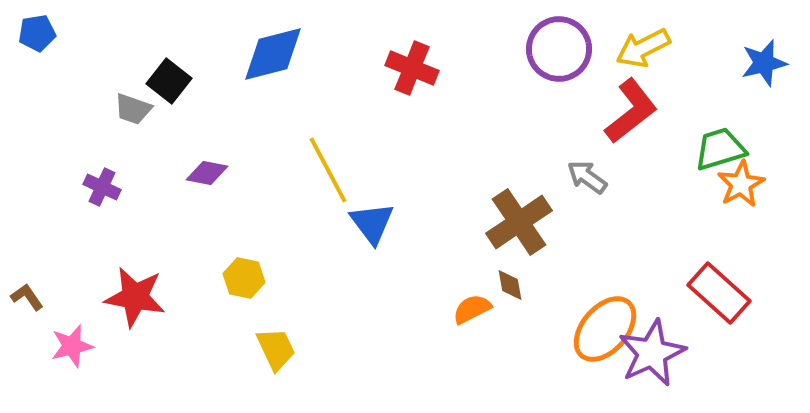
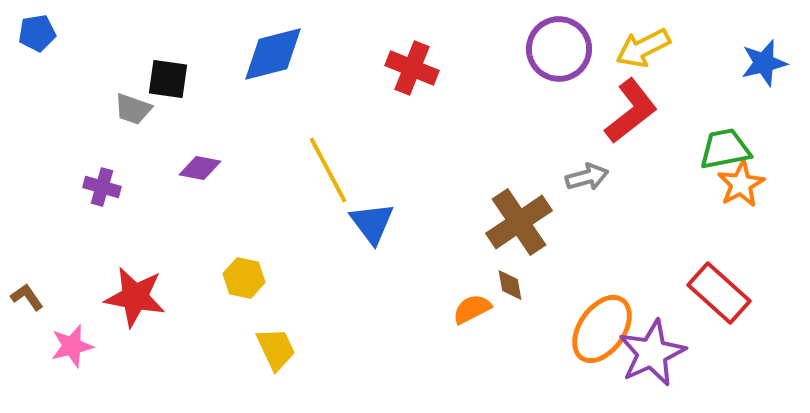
black square: moved 1 px left, 2 px up; rotated 30 degrees counterclockwise
green trapezoid: moved 5 px right; rotated 6 degrees clockwise
purple diamond: moved 7 px left, 5 px up
gray arrow: rotated 129 degrees clockwise
purple cross: rotated 9 degrees counterclockwise
orange ellipse: moved 3 px left; rotated 6 degrees counterclockwise
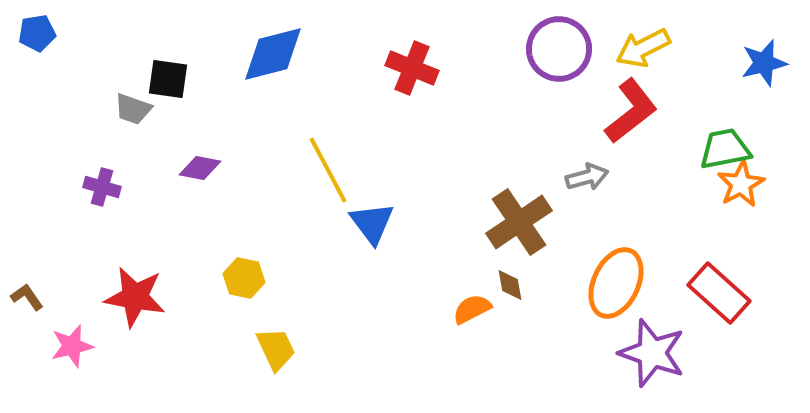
orange ellipse: moved 14 px right, 46 px up; rotated 10 degrees counterclockwise
purple star: rotated 28 degrees counterclockwise
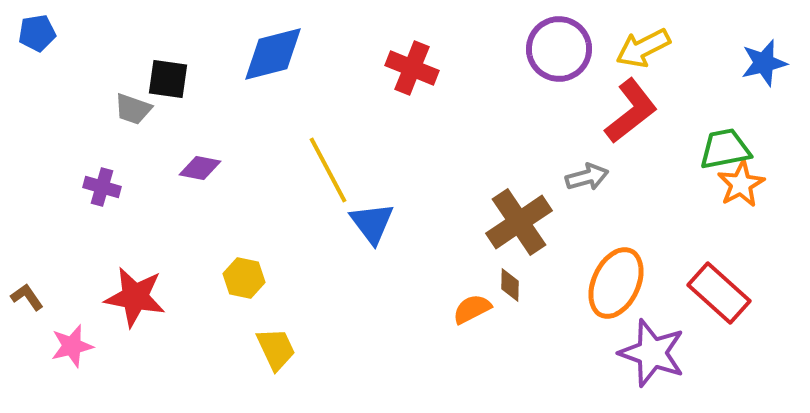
brown diamond: rotated 12 degrees clockwise
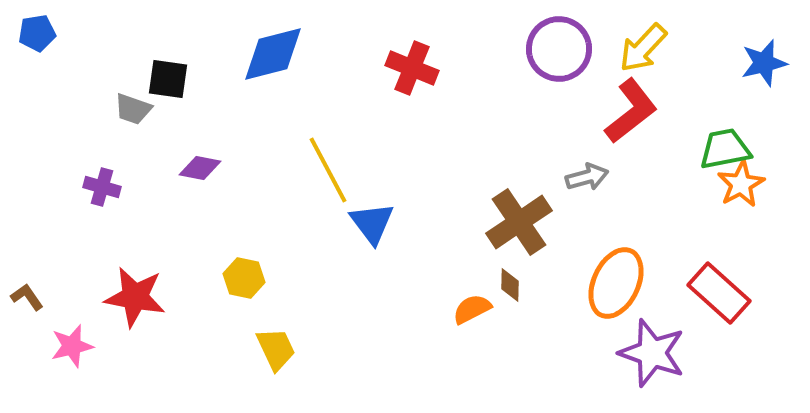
yellow arrow: rotated 20 degrees counterclockwise
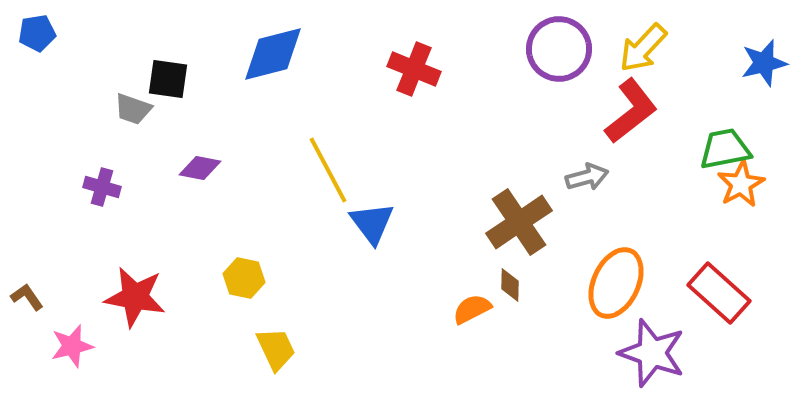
red cross: moved 2 px right, 1 px down
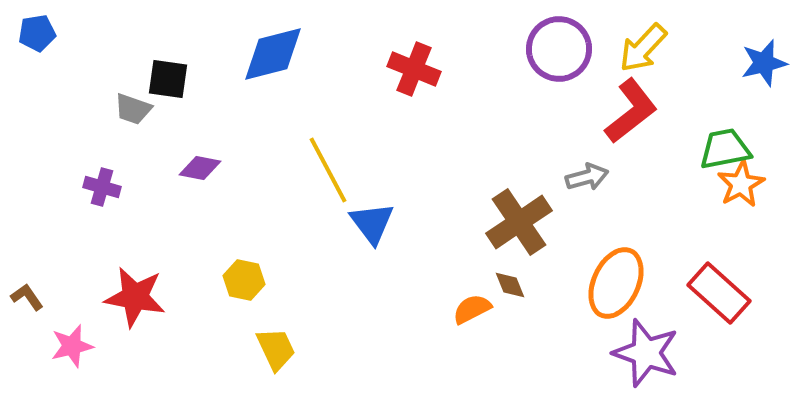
yellow hexagon: moved 2 px down
brown diamond: rotated 24 degrees counterclockwise
purple star: moved 6 px left
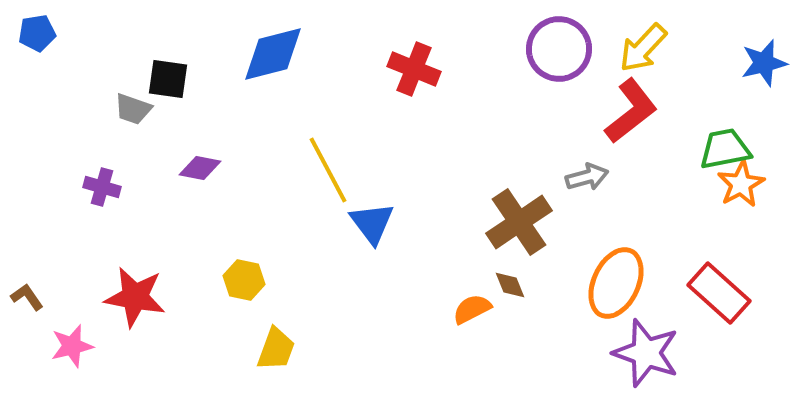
yellow trapezoid: rotated 45 degrees clockwise
